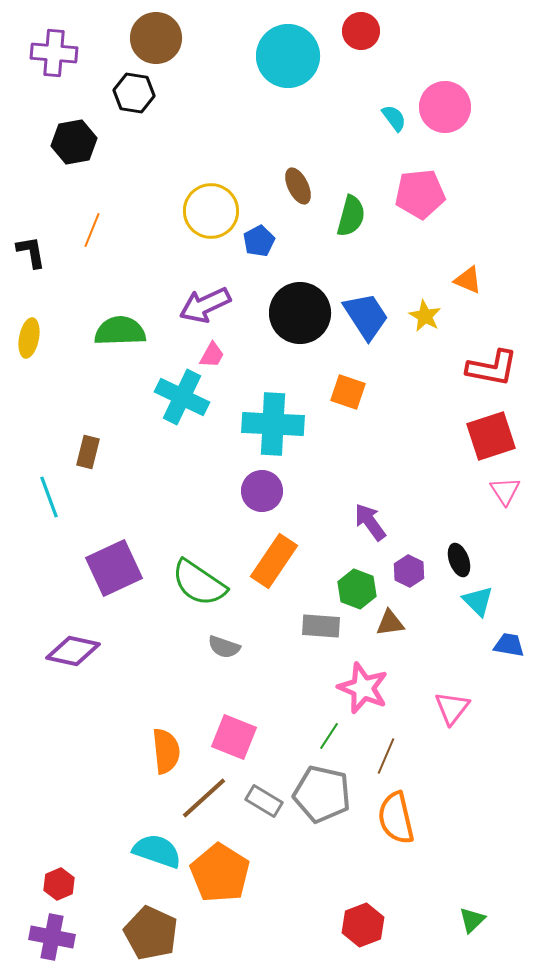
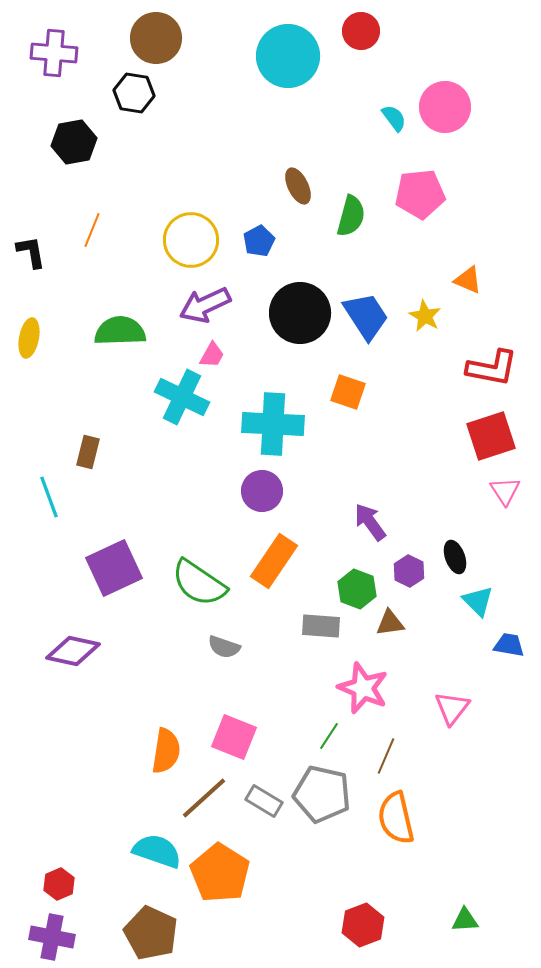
yellow circle at (211, 211): moved 20 px left, 29 px down
black ellipse at (459, 560): moved 4 px left, 3 px up
orange semicircle at (166, 751): rotated 15 degrees clockwise
green triangle at (472, 920): moved 7 px left; rotated 40 degrees clockwise
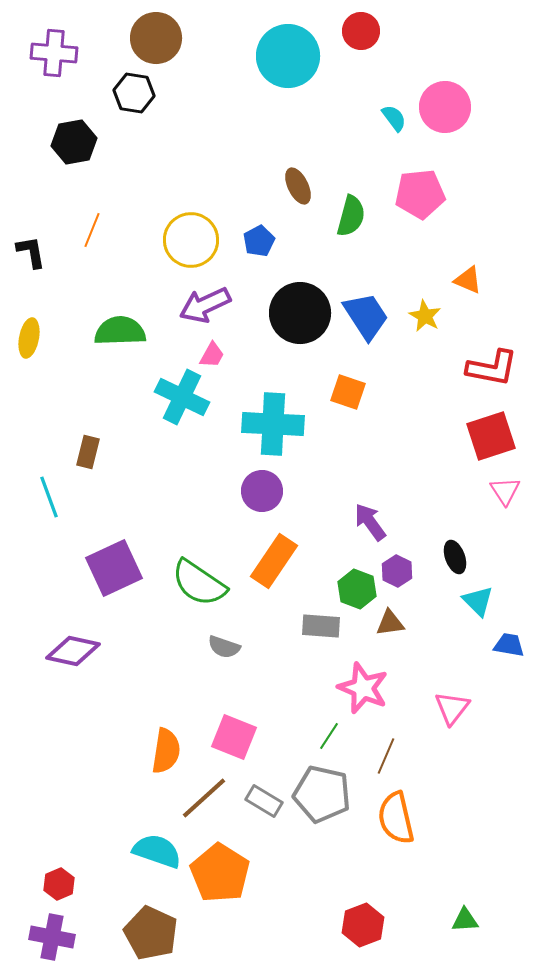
purple hexagon at (409, 571): moved 12 px left
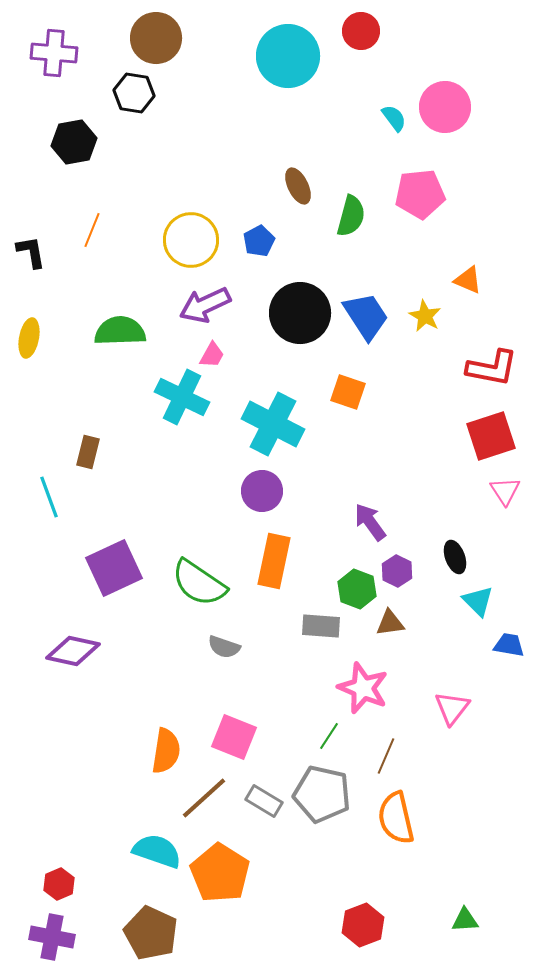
cyan cross at (273, 424): rotated 24 degrees clockwise
orange rectangle at (274, 561): rotated 22 degrees counterclockwise
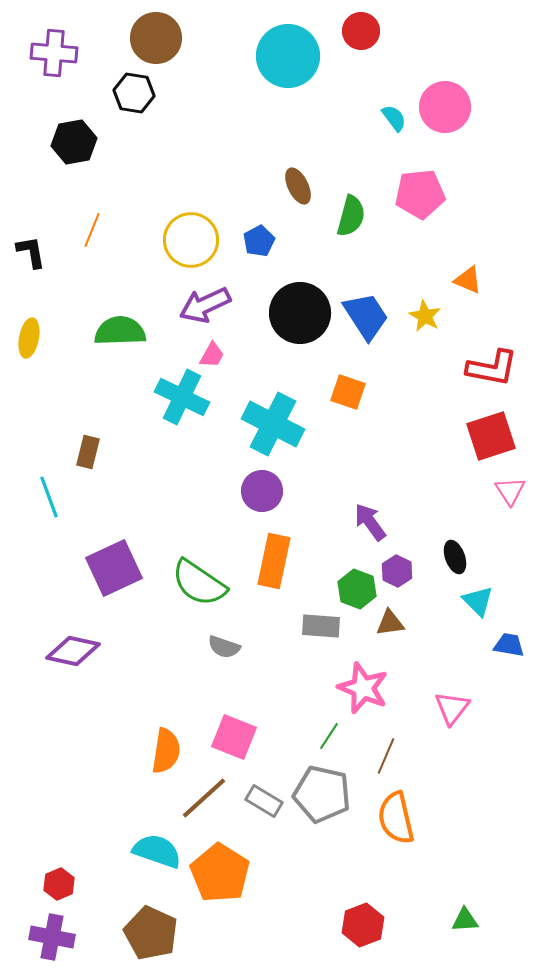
pink triangle at (505, 491): moved 5 px right
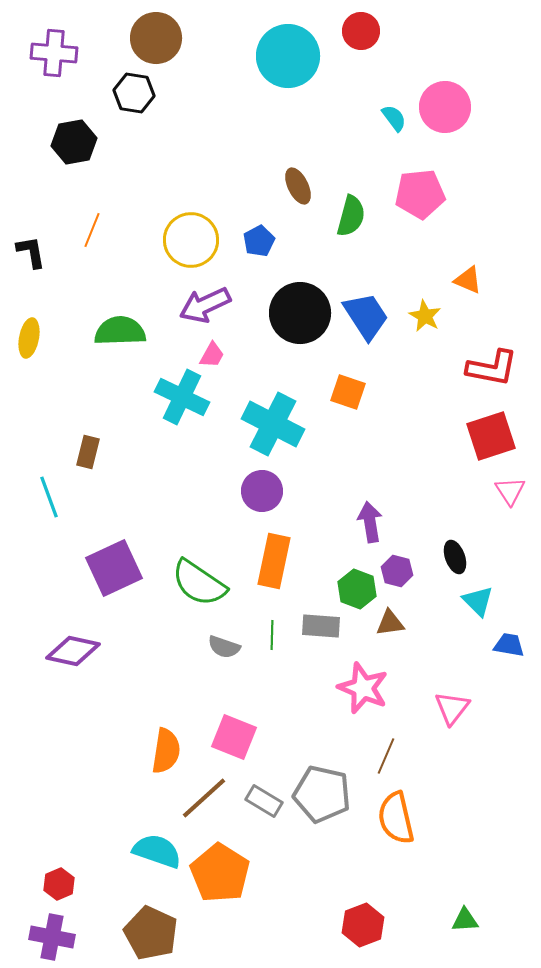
purple arrow at (370, 522): rotated 27 degrees clockwise
purple hexagon at (397, 571): rotated 12 degrees counterclockwise
green line at (329, 736): moved 57 px left, 101 px up; rotated 32 degrees counterclockwise
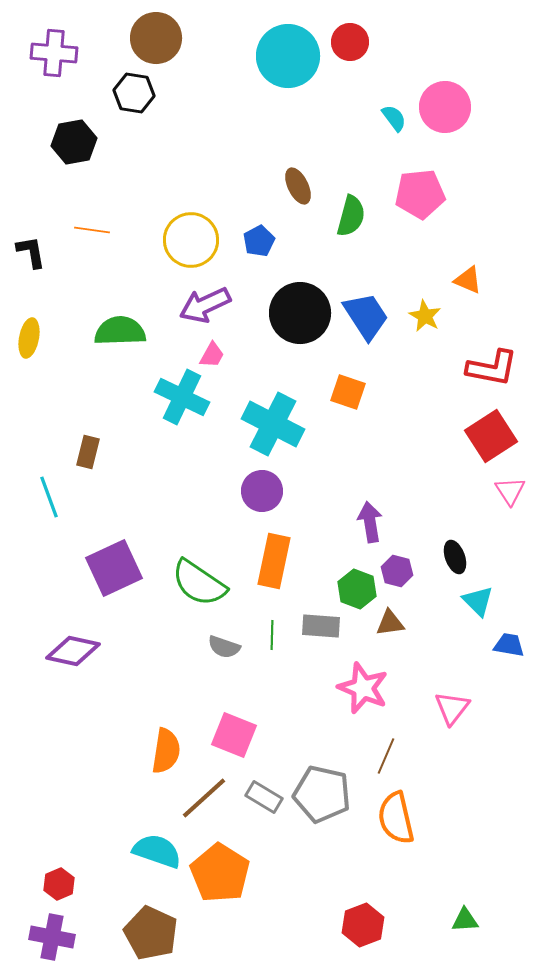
red circle at (361, 31): moved 11 px left, 11 px down
orange line at (92, 230): rotated 76 degrees clockwise
red square at (491, 436): rotated 15 degrees counterclockwise
pink square at (234, 737): moved 2 px up
gray rectangle at (264, 801): moved 4 px up
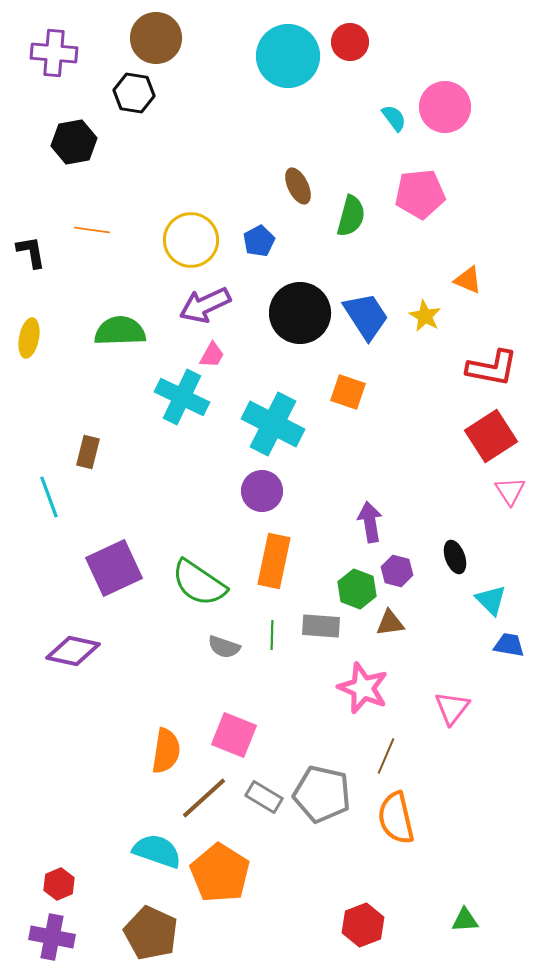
cyan triangle at (478, 601): moved 13 px right, 1 px up
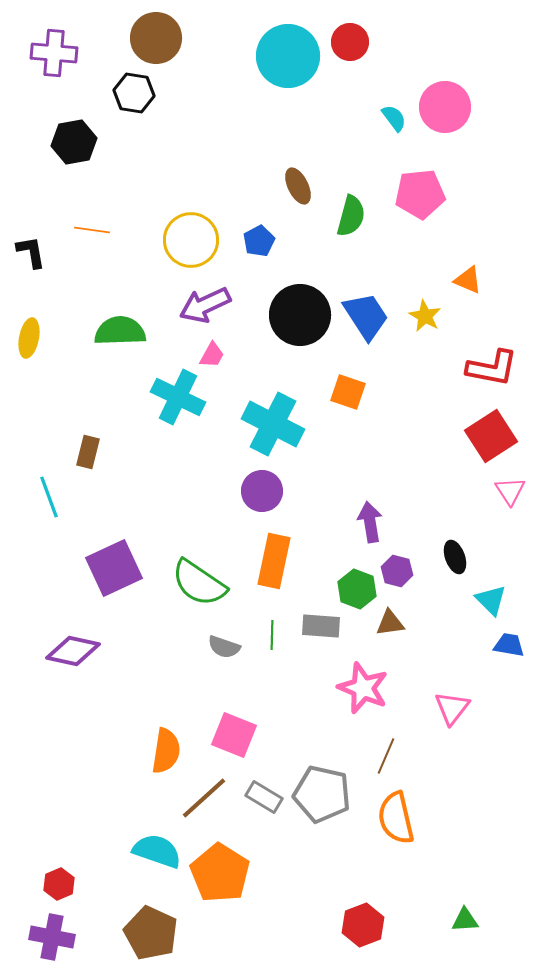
black circle at (300, 313): moved 2 px down
cyan cross at (182, 397): moved 4 px left
